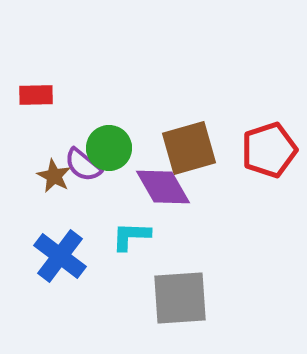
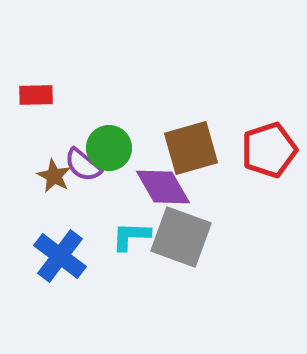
brown square: moved 2 px right
gray square: moved 1 px right, 61 px up; rotated 24 degrees clockwise
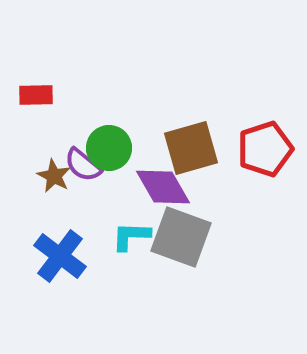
red pentagon: moved 4 px left, 1 px up
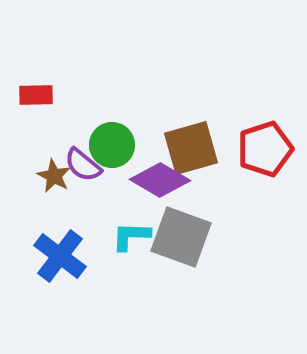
green circle: moved 3 px right, 3 px up
purple diamond: moved 3 px left, 7 px up; rotated 30 degrees counterclockwise
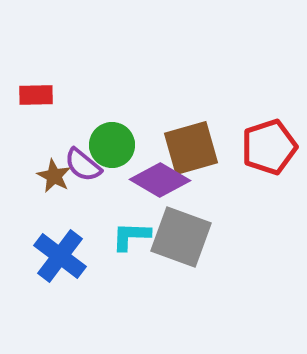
red pentagon: moved 4 px right, 2 px up
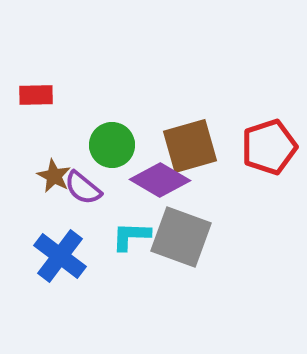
brown square: moved 1 px left, 2 px up
purple semicircle: moved 23 px down
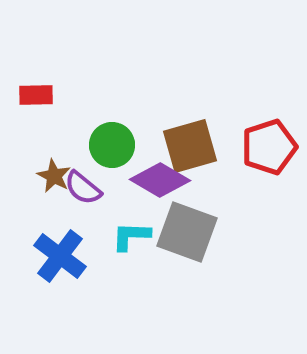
gray square: moved 6 px right, 5 px up
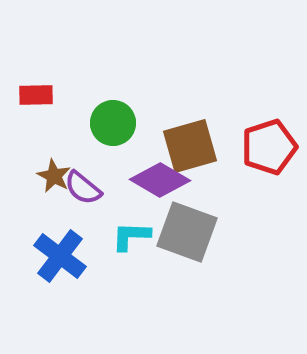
green circle: moved 1 px right, 22 px up
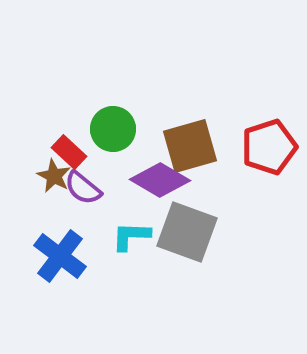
red rectangle: moved 33 px right, 57 px down; rotated 44 degrees clockwise
green circle: moved 6 px down
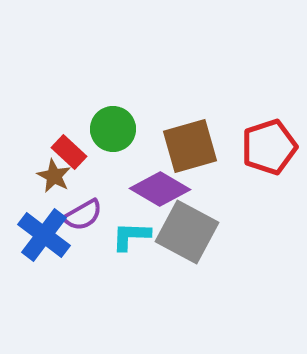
purple diamond: moved 9 px down
purple semicircle: moved 27 px down; rotated 69 degrees counterclockwise
gray square: rotated 8 degrees clockwise
blue cross: moved 16 px left, 21 px up
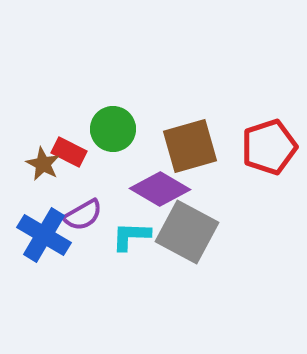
red rectangle: rotated 16 degrees counterclockwise
brown star: moved 11 px left, 12 px up
blue cross: rotated 6 degrees counterclockwise
